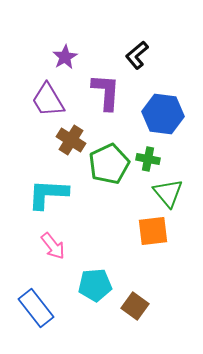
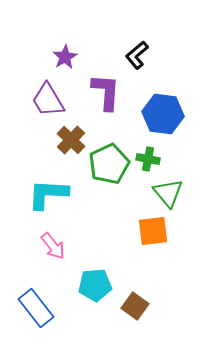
brown cross: rotated 12 degrees clockwise
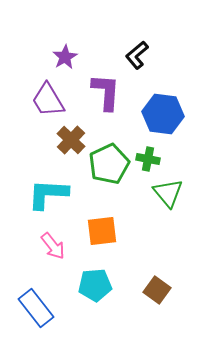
orange square: moved 51 px left
brown square: moved 22 px right, 16 px up
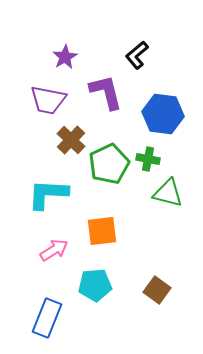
purple L-shape: rotated 18 degrees counterclockwise
purple trapezoid: rotated 48 degrees counterclockwise
green triangle: rotated 36 degrees counterclockwise
pink arrow: moved 1 px right, 4 px down; rotated 84 degrees counterclockwise
blue rectangle: moved 11 px right, 10 px down; rotated 60 degrees clockwise
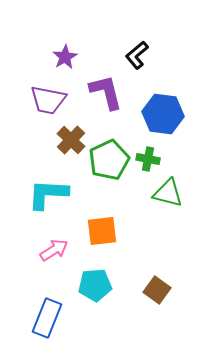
green pentagon: moved 4 px up
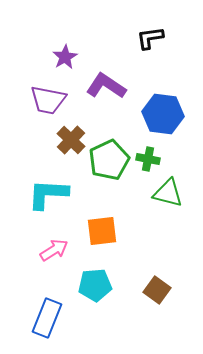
black L-shape: moved 13 px right, 17 px up; rotated 32 degrees clockwise
purple L-shape: moved 6 px up; rotated 42 degrees counterclockwise
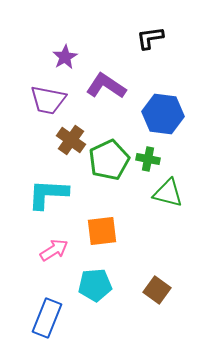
brown cross: rotated 8 degrees counterclockwise
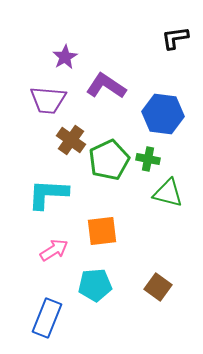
black L-shape: moved 25 px right
purple trapezoid: rotated 6 degrees counterclockwise
brown square: moved 1 px right, 3 px up
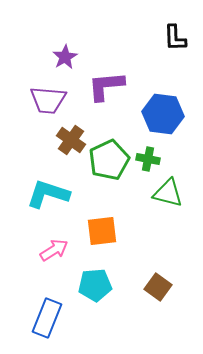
black L-shape: rotated 84 degrees counterclockwise
purple L-shape: rotated 39 degrees counterclockwise
cyan L-shape: rotated 15 degrees clockwise
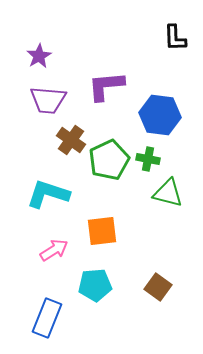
purple star: moved 26 px left, 1 px up
blue hexagon: moved 3 px left, 1 px down
